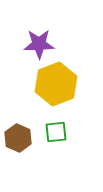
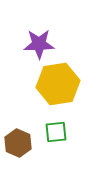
yellow hexagon: moved 2 px right; rotated 12 degrees clockwise
brown hexagon: moved 5 px down
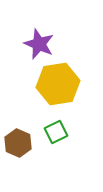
purple star: rotated 24 degrees clockwise
green square: rotated 20 degrees counterclockwise
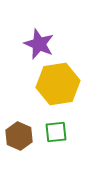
green square: rotated 20 degrees clockwise
brown hexagon: moved 1 px right, 7 px up
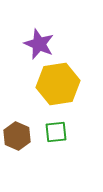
brown hexagon: moved 2 px left
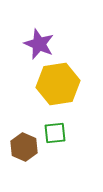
green square: moved 1 px left, 1 px down
brown hexagon: moved 7 px right, 11 px down
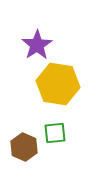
purple star: moved 2 px left, 1 px down; rotated 16 degrees clockwise
yellow hexagon: rotated 18 degrees clockwise
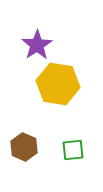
green square: moved 18 px right, 17 px down
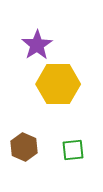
yellow hexagon: rotated 9 degrees counterclockwise
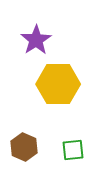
purple star: moved 1 px left, 5 px up
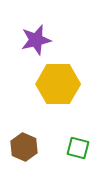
purple star: rotated 20 degrees clockwise
green square: moved 5 px right, 2 px up; rotated 20 degrees clockwise
